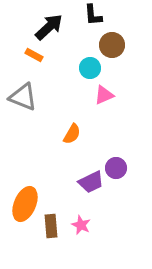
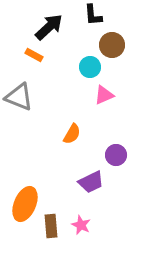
cyan circle: moved 1 px up
gray triangle: moved 4 px left
purple circle: moved 13 px up
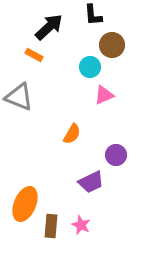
brown rectangle: rotated 10 degrees clockwise
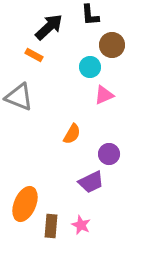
black L-shape: moved 3 px left
purple circle: moved 7 px left, 1 px up
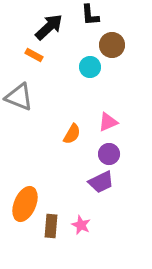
pink triangle: moved 4 px right, 27 px down
purple trapezoid: moved 10 px right
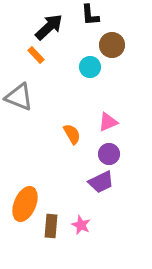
orange rectangle: moved 2 px right; rotated 18 degrees clockwise
orange semicircle: rotated 60 degrees counterclockwise
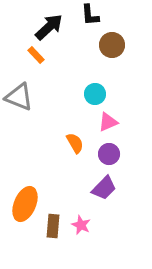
cyan circle: moved 5 px right, 27 px down
orange semicircle: moved 3 px right, 9 px down
purple trapezoid: moved 3 px right, 6 px down; rotated 20 degrees counterclockwise
brown rectangle: moved 2 px right
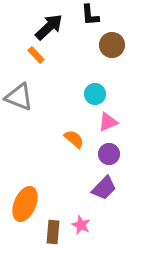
orange semicircle: moved 1 px left, 4 px up; rotated 20 degrees counterclockwise
brown rectangle: moved 6 px down
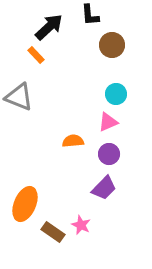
cyan circle: moved 21 px right
orange semicircle: moved 1 px left, 2 px down; rotated 45 degrees counterclockwise
brown rectangle: rotated 60 degrees counterclockwise
